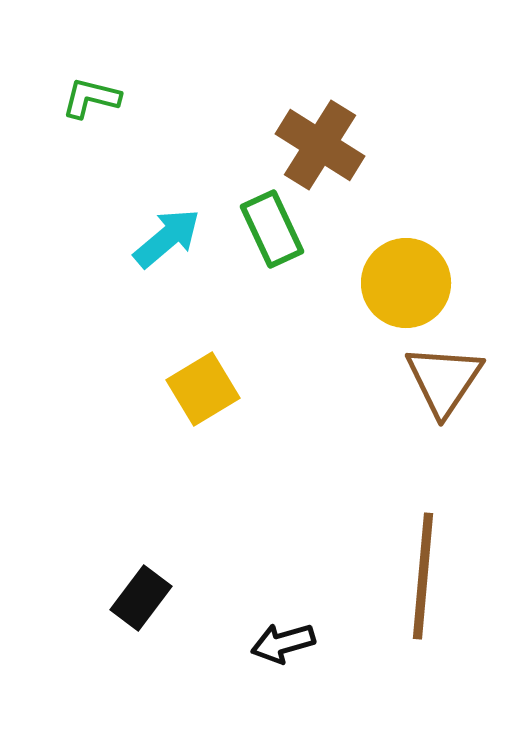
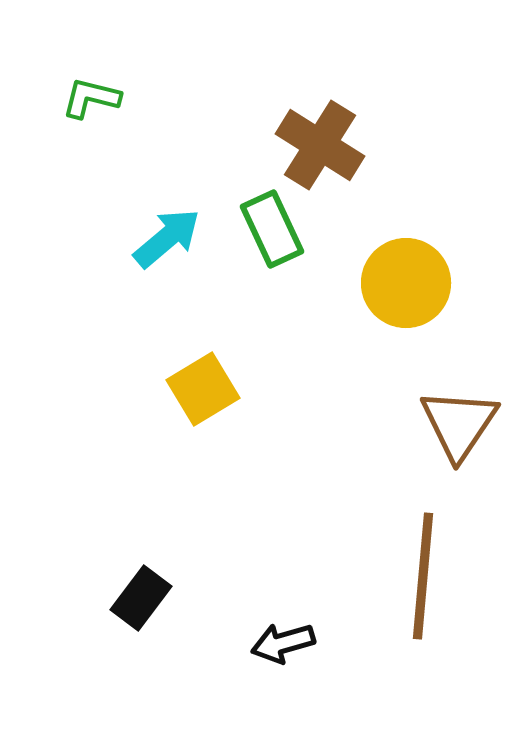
brown triangle: moved 15 px right, 44 px down
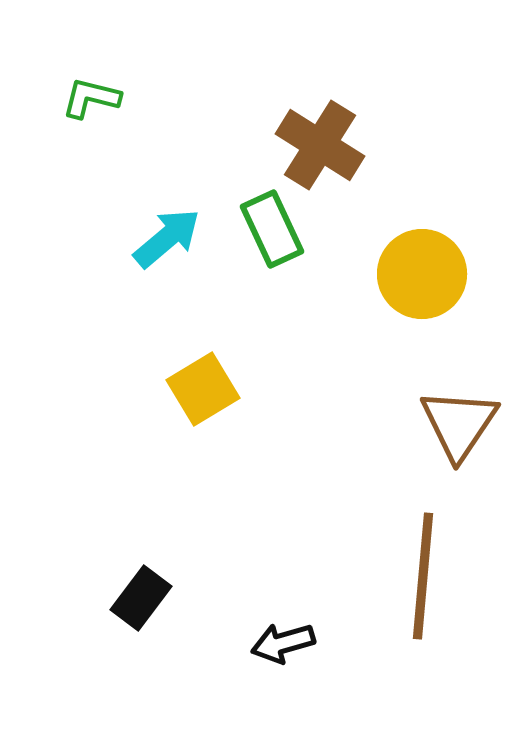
yellow circle: moved 16 px right, 9 px up
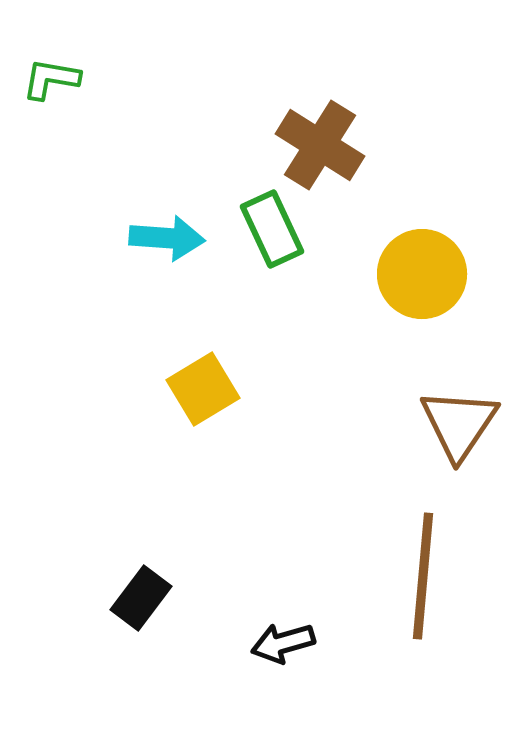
green L-shape: moved 40 px left, 19 px up; rotated 4 degrees counterclockwise
cyan arrow: rotated 44 degrees clockwise
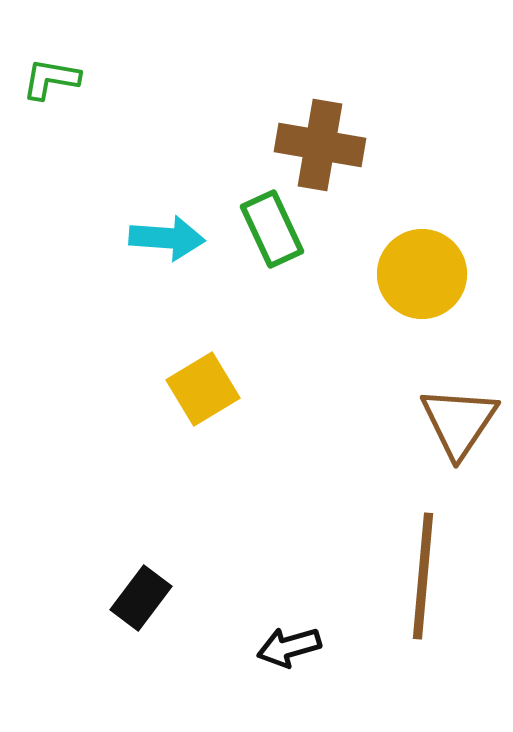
brown cross: rotated 22 degrees counterclockwise
brown triangle: moved 2 px up
black arrow: moved 6 px right, 4 px down
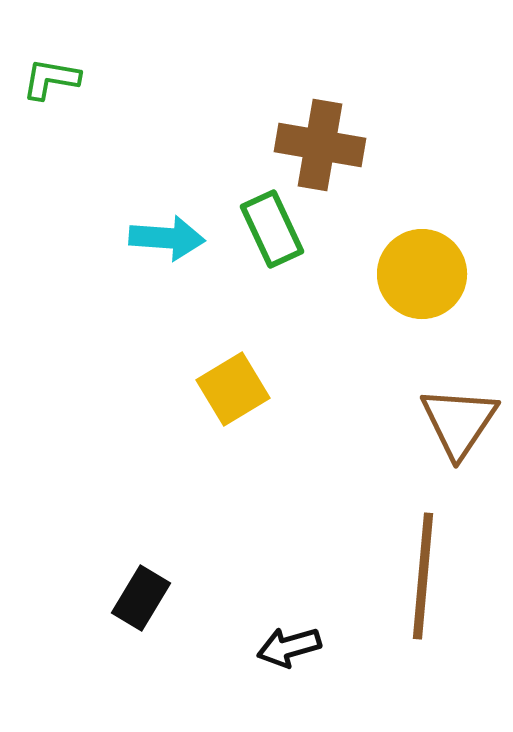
yellow square: moved 30 px right
black rectangle: rotated 6 degrees counterclockwise
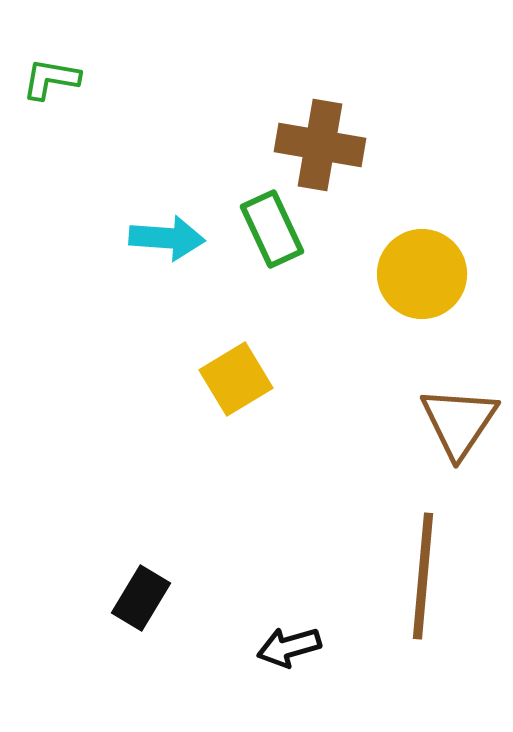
yellow square: moved 3 px right, 10 px up
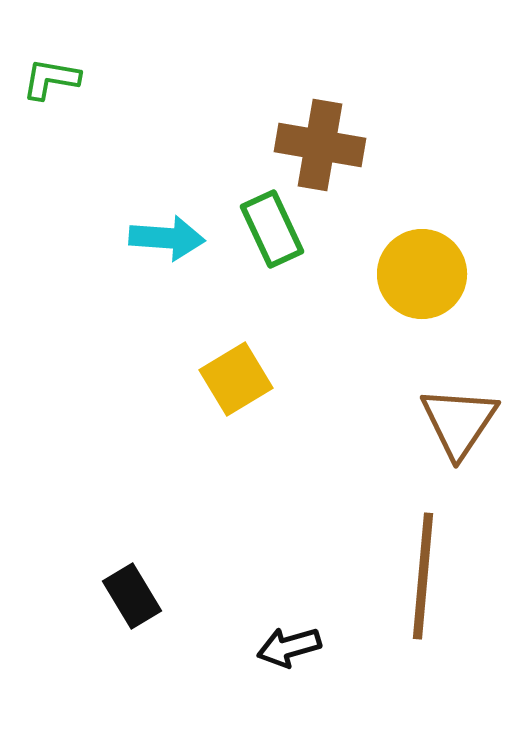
black rectangle: moved 9 px left, 2 px up; rotated 62 degrees counterclockwise
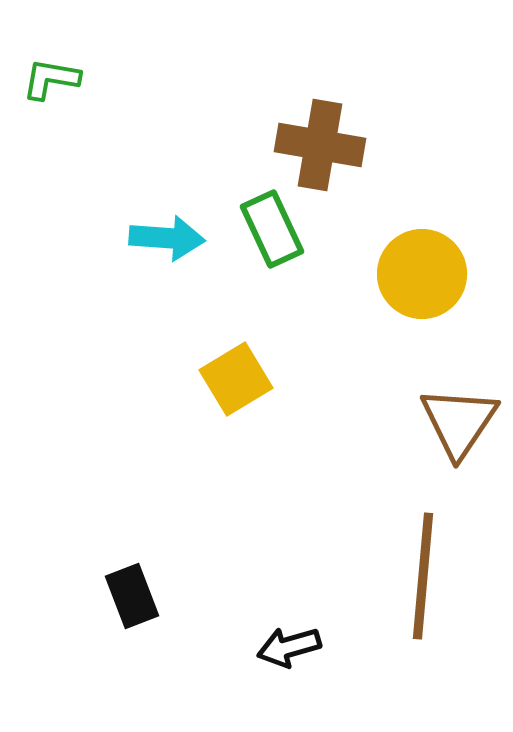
black rectangle: rotated 10 degrees clockwise
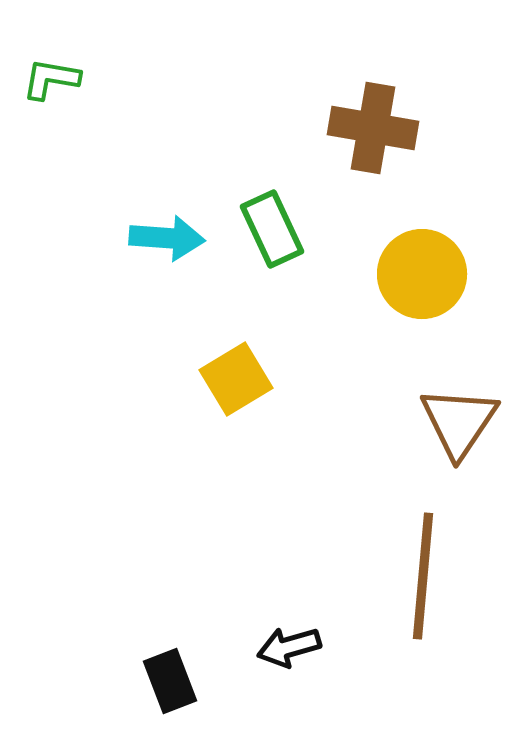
brown cross: moved 53 px right, 17 px up
black rectangle: moved 38 px right, 85 px down
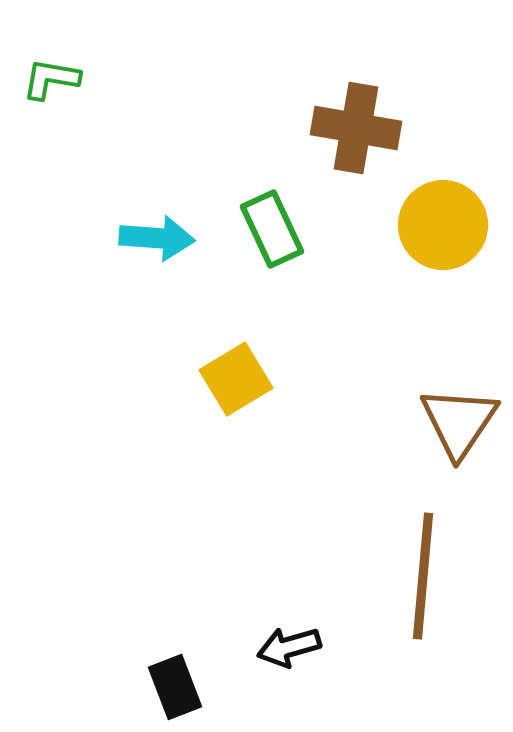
brown cross: moved 17 px left
cyan arrow: moved 10 px left
yellow circle: moved 21 px right, 49 px up
black rectangle: moved 5 px right, 6 px down
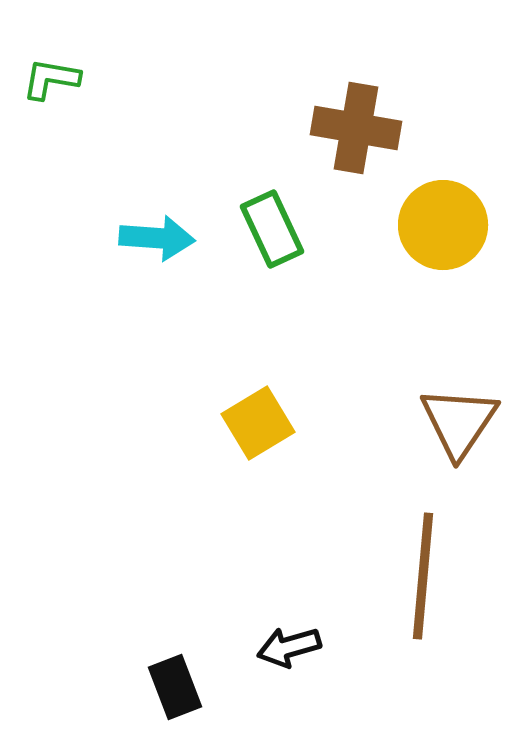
yellow square: moved 22 px right, 44 px down
